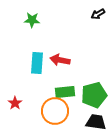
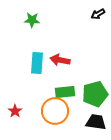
green pentagon: moved 1 px right, 1 px up
red star: moved 8 px down
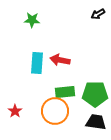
green pentagon: rotated 15 degrees clockwise
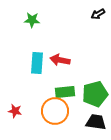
green pentagon: rotated 15 degrees counterclockwise
red star: rotated 24 degrees counterclockwise
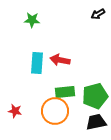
green pentagon: moved 2 px down
black trapezoid: rotated 20 degrees counterclockwise
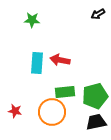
orange circle: moved 3 px left, 1 px down
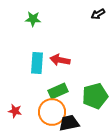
green star: moved 1 px right, 1 px up
green rectangle: moved 7 px left, 1 px up; rotated 18 degrees counterclockwise
black trapezoid: moved 27 px left, 1 px down
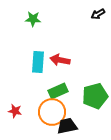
cyan rectangle: moved 1 px right, 1 px up
black trapezoid: moved 2 px left, 3 px down
